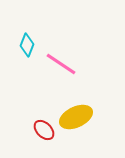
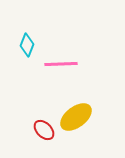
pink line: rotated 36 degrees counterclockwise
yellow ellipse: rotated 12 degrees counterclockwise
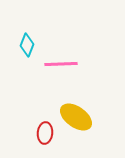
yellow ellipse: rotated 72 degrees clockwise
red ellipse: moved 1 px right, 3 px down; rotated 50 degrees clockwise
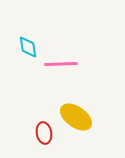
cyan diamond: moved 1 px right, 2 px down; rotated 30 degrees counterclockwise
red ellipse: moved 1 px left; rotated 15 degrees counterclockwise
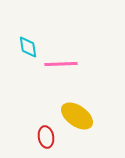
yellow ellipse: moved 1 px right, 1 px up
red ellipse: moved 2 px right, 4 px down
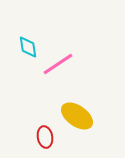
pink line: moved 3 px left; rotated 32 degrees counterclockwise
red ellipse: moved 1 px left
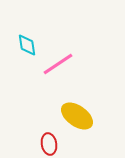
cyan diamond: moved 1 px left, 2 px up
red ellipse: moved 4 px right, 7 px down
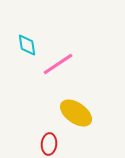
yellow ellipse: moved 1 px left, 3 px up
red ellipse: rotated 15 degrees clockwise
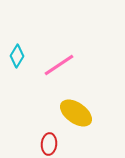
cyan diamond: moved 10 px left, 11 px down; rotated 40 degrees clockwise
pink line: moved 1 px right, 1 px down
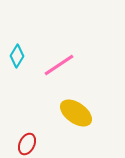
red ellipse: moved 22 px left; rotated 20 degrees clockwise
